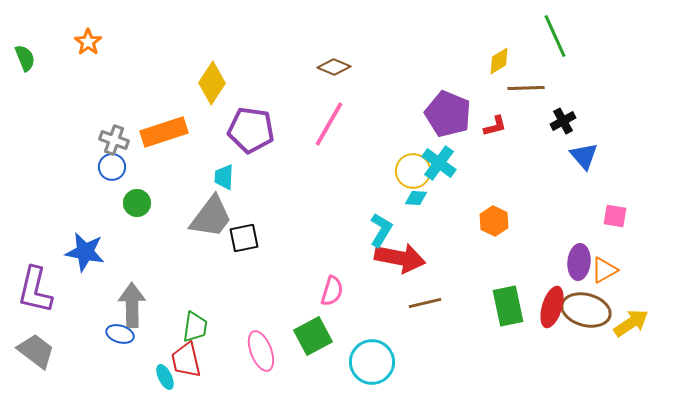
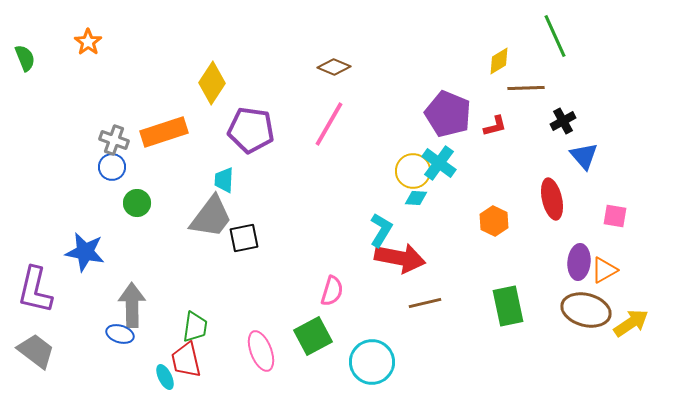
cyan trapezoid at (224, 177): moved 3 px down
red ellipse at (552, 307): moved 108 px up; rotated 30 degrees counterclockwise
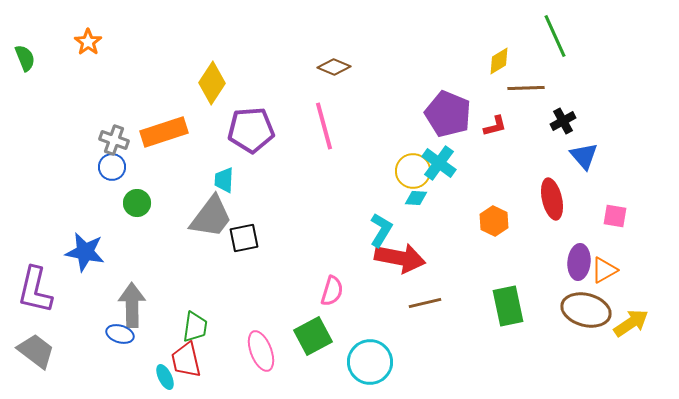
pink line at (329, 124): moved 5 px left, 2 px down; rotated 45 degrees counterclockwise
purple pentagon at (251, 130): rotated 12 degrees counterclockwise
cyan circle at (372, 362): moved 2 px left
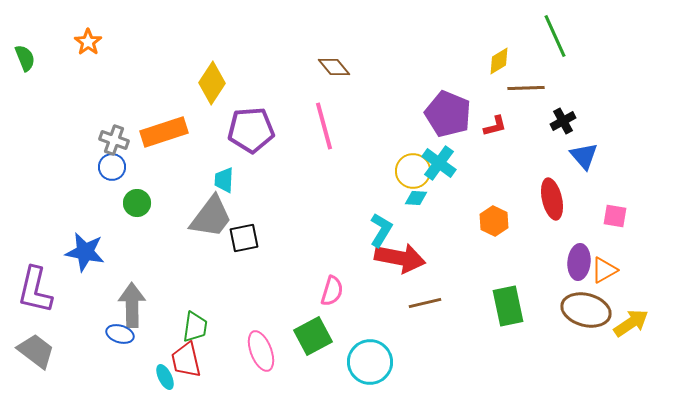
brown diamond at (334, 67): rotated 28 degrees clockwise
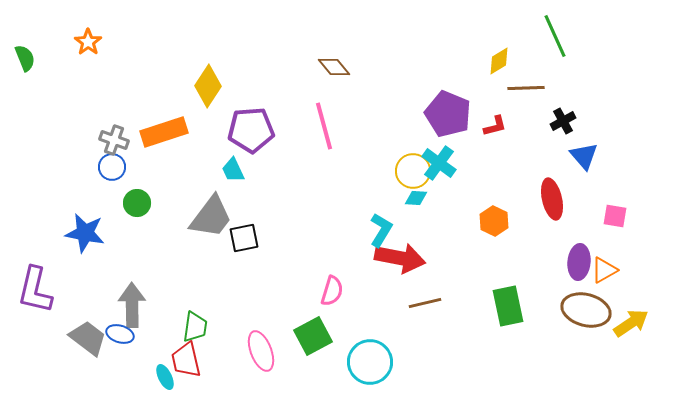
yellow diamond at (212, 83): moved 4 px left, 3 px down
cyan trapezoid at (224, 180): moved 9 px right, 10 px up; rotated 28 degrees counterclockwise
blue star at (85, 252): moved 19 px up
gray trapezoid at (36, 351): moved 52 px right, 13 px up
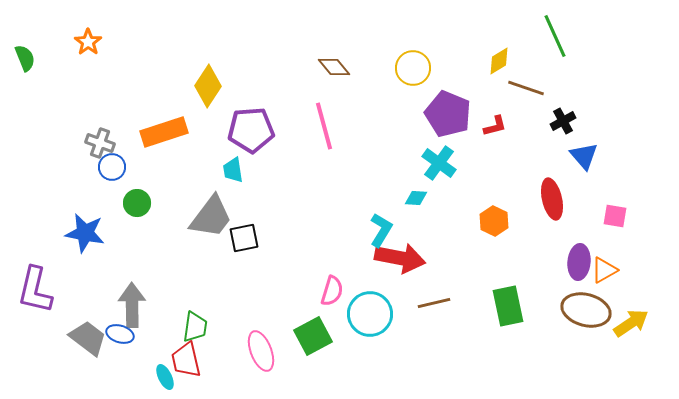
brown line at (526, 88): rotated 21 degrees clockwise
gray cross at (114, 140): moved 14 px left, 3 px down
cyan trapezoid at (233, 170): rotated 16 degrees clockwise
yellow circle at (413, 171): moved 103 px up
brown line at (425, 303): moved 9 px right
cyan circle at (370, 362): moved 48 px up
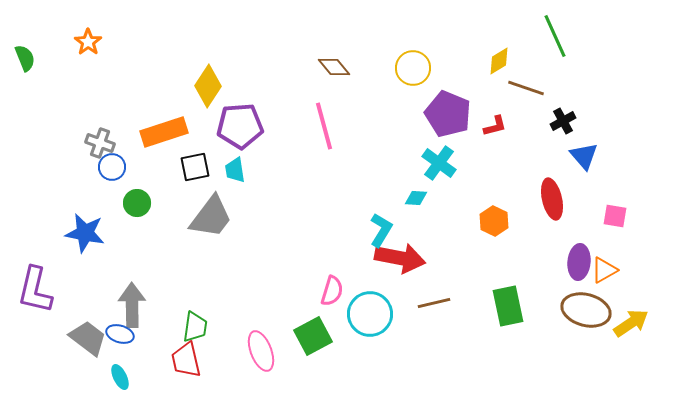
purple pentagon at (251, 130): moved 11 px left, 4 px up
cyan trapezoid at (233, 170): moved 2 px right
black square at (244, 238): moved 49 px left, 71 px up
cyan ellipse at (165, 377): moved 45 px left
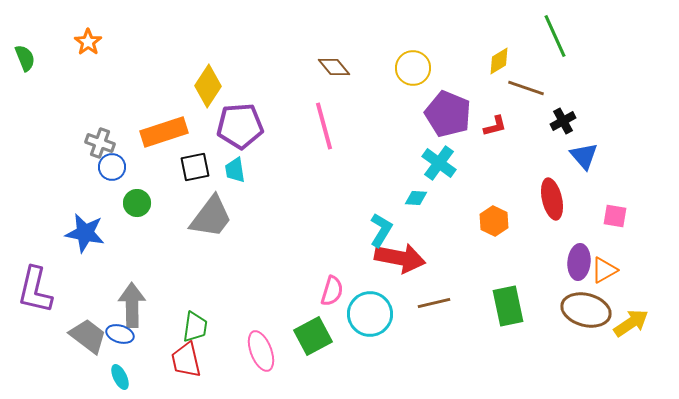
gray trapezoid at (88, 338): moved 2 px up
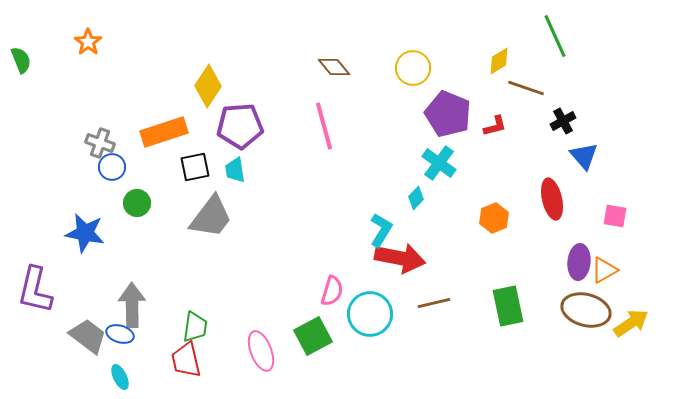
green semicircle at (25, 58): moved 4 px left, 2 px down
cyan diamond at (416, 198): rotated 50 degrees counterclockwise
orange hexagon at (494, 221): moved 3 px up; rotated 12 degrees clockwise
